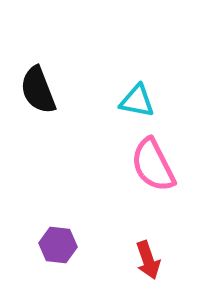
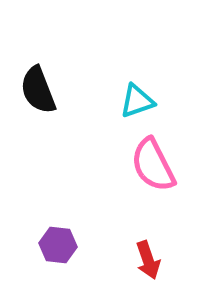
cyan triangle: rotated 30 degrees counterclockwise
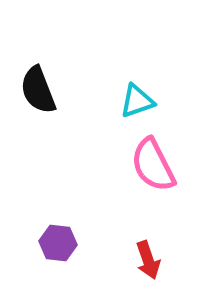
purple hexagon: moved 2 px up
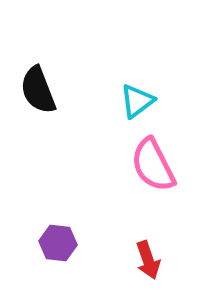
cyan triangle: rotated 18 degrees counterclockwise
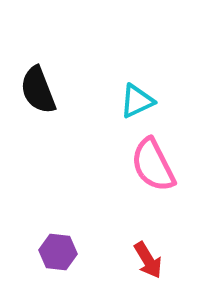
cyan triangle: rotated 12 degrees clockwise
purple hexagon: moved 9 px down
red arrow: rotated 12 degrees counterclockwise
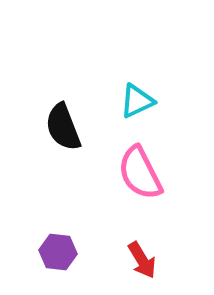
black semicircle: moved 25 px right, 37 px down
pink semicircle: moved 13 px left, 8 px down
red arrow: moved 6 px left
